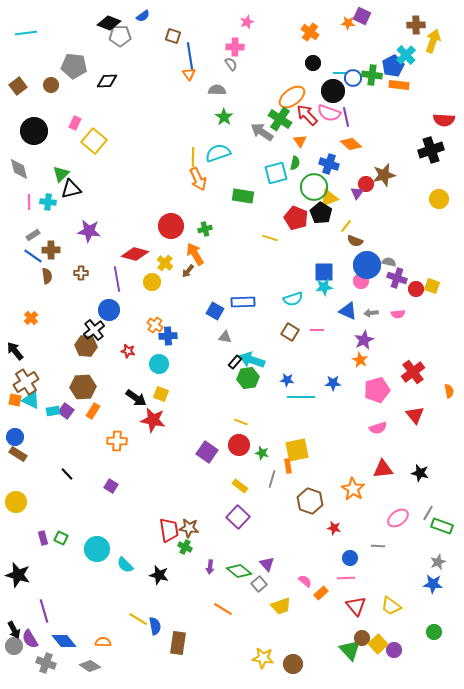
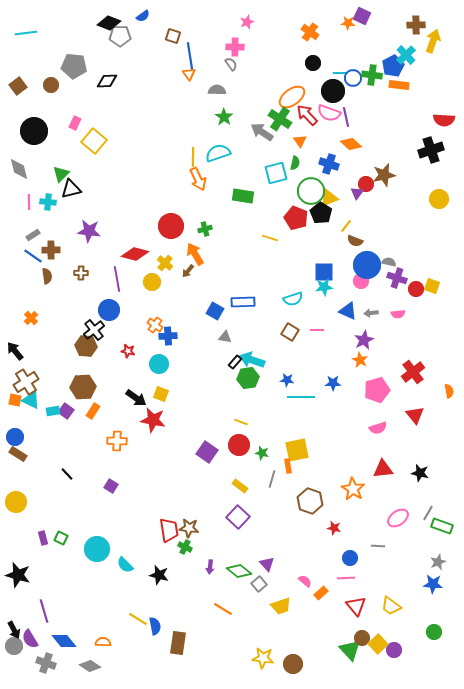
green circle at (314, 187): moved 3 px left, 4 px down
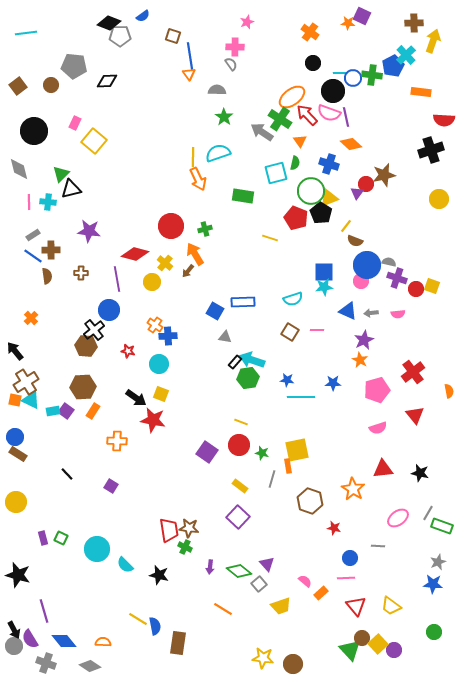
brown cross at (416, 25): moved 2 px left, 2 px up
orange rectangle at (399, 85): moved 22 px right, 7 px down
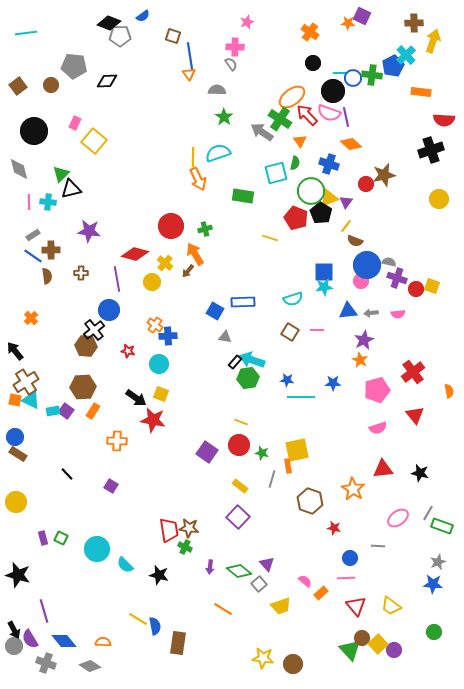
purple triangle at (357, 193): moved 11 px left, 9 px down
blue triangle at (348, 311): rotated 30 degrees counterclockwise
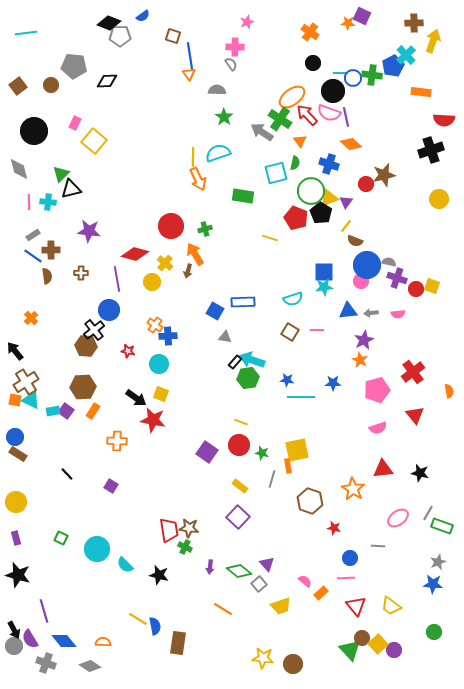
brown arrow at (188, 271): rotated 24 degrees counterclockwise
purple rectangle at (43, 538): moved 27 px left
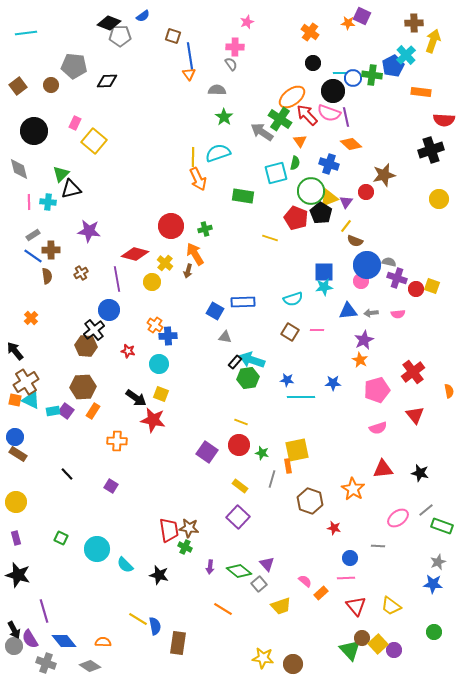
red circle at (366, 184): moved 8 px down
brown cross at (81, 273): rotated 32 degrees counterclockwise
gray line at (428, 513): moved 2 px left, 3 px up; rotated 21 degrees clockwise
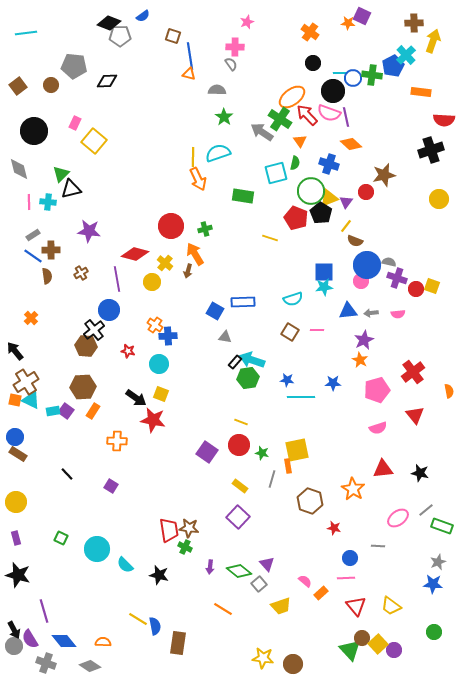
orange triangle at (189, 74): rotated 40 degrees counterclockwise
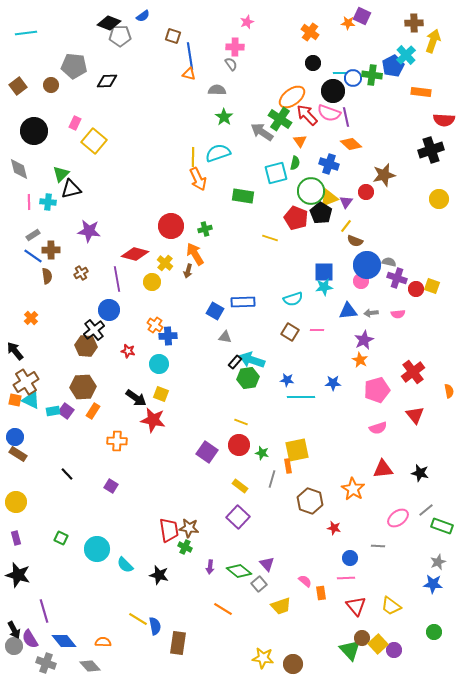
orange rectangle at (321, 593): rotated 56 degrees counterclockwise
gray diamond at (90, 666): rotated 15 degrees clockwise
